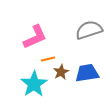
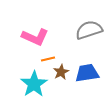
pink L-shape: rotated 48 degrees clockwise
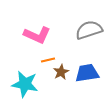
pink L-shape: moved 2 px right, 2 px up
orange line: moved 1 px down
cyan star: moved 9 px left; rotated 28 degrees counterclockwise
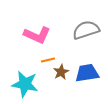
gray semicircle: moved 3 px left
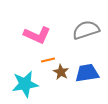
brown star: rotated 14 degrees counterclockwise
cyan star: rotated 20 degrees counterclockwise
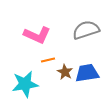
brown star: moved 4 px right
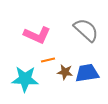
gray semicircle: rotated 60 degrees clockwise
brown star: rotated 21 degrees counterclockwise
cyan star: moved 5 px up; rotated 12 degrees clockwise
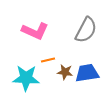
gray semicircle: rotated 76 degrees clockwise
pink L-shape: moved 2 px left, 4 px up
cyan star: moved 1 px right, 1 px up
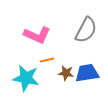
pink L-shape: moved 2 px right, 4 px down
orange line: moved 1 px left
brown star: moved 1 px right, 1 px down
cyan star: rotated 8 degrees clockwise
